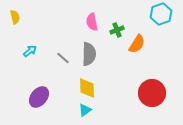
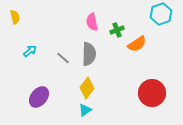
orange semicircle: rotated 24 degrees clockwise
yellow diamond: rotated 40 degrees clockwise
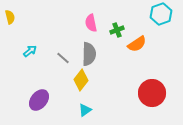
yellow semicircle: moved 5 px left
pink semicircle: moved 1 px left, 1 px down
yellow diamond: moved 6 px left, 8 px up
purple ellipse: moved 3 px down
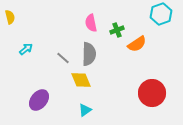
cyan arrow: moved 4 px left, 2 px up
yellow diamond: rotated 60 degrees counterclockwise
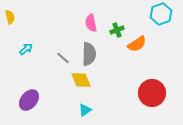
purple ellipse: moved 10 px left
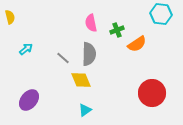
cyan hexagon: rotated 25 degrees clockwise
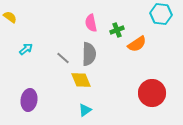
yellow semicircle: rotated 40 degrees counterclockwise
purple ellipse: rotated 30 degrees counterclockwise
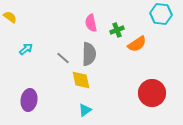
yellow diamond: rotated 10 degrees clockwise
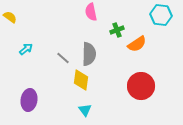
cyan hexagon: moved 1 px down
pink semicircle: moved 11 px up
yellow diamond: rotated 20 degrees clockwise
red circle: moved 11 px left, 7 px up
cyan triangle: rotated 32 degrees counterclockwise
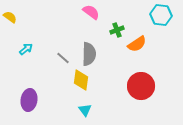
pink semicircle: rotated 138 degrees clockwise
